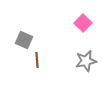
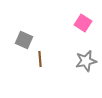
pink square: rotated 12 degrees counterclockwise
brown line: moved 3 px right, 1 px up
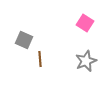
pink square: moved 2 px right
gray star: rotated 10 degrees counterclockwise
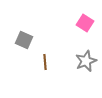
brown line: moved 5 px right, 3 px down
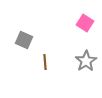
gray star: rotated 10 degrees counterclockwise
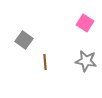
gray square: rotated 12 degrees clockwise
gray star: rotated 30 degrees counterclockwise
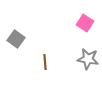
gray square: moved 8 px left, 1 px up
gray star: moved 2 px right, 2 px up
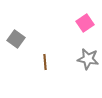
pink square: rotated 24 degrees clockwise
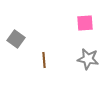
pink square: rotated 30 degrees clockwise
brown line: moved 1 px left, 2 px up
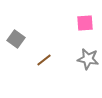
brown line: rotated 56 degrees clockwise
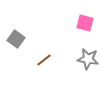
pink square: rotated 18 degrees clockwise
